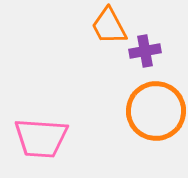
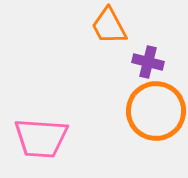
purple cross: moved 3 px right, 11 px down; rotated 24 degrees clockwise
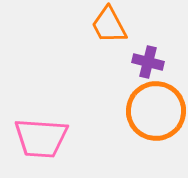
orange trapezoid: moved 1 px up
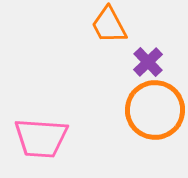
purple cross: rotated 32 degrees clockwise
orange circle: moved 1 px left, 1 px up
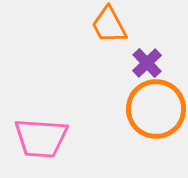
purple cross: moved 1 px left, 1 px down
orange circle: moved 1 px right, 1 px up
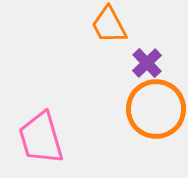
pink trapezoid: rotated 70 degrees clockwise
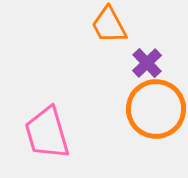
pink trapezoid: moved 6 px right, 5 px up
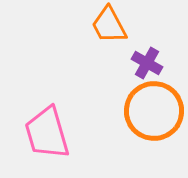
purple cross: rotated 16 degrees counterclockwise
orange circle: moved 2 px left, 2 px down
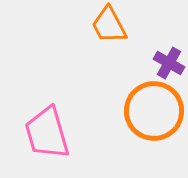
purple cross: moved 22 px right
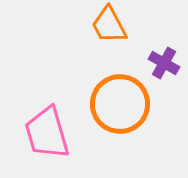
purple cross: moved 5 px left
orange circle: moved 34 px left, 7 px up
